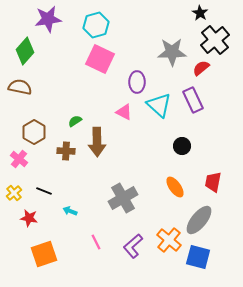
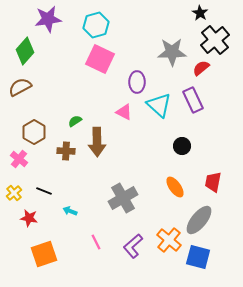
brown semicircle: rotated 40 degrees counterclockwise
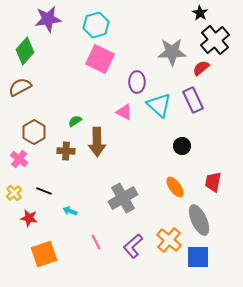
gray ellipse: rotated 64 degrees counterclockwise
blue square: rotated 15 degrees counterclockwise
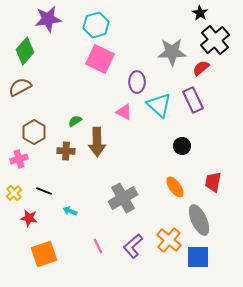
pink cross: rotated 36 degrees clockwise
pink line: moved 2 px right, 4 px down
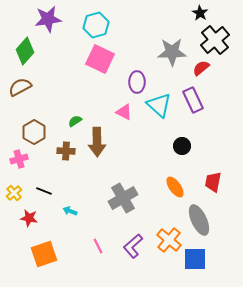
blue square: moved 3 px left, 2 px down
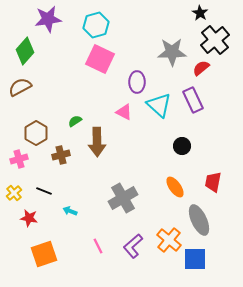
brown hexagon: moved 2 px right, 1 px down
brown cross: moved 5 px left, 4 px down; rotated 18 degrees counterclockwise
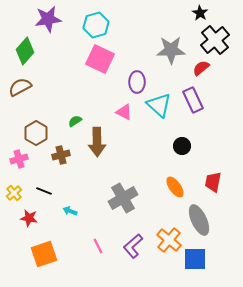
gray star: moved 1 px left, 2 px up
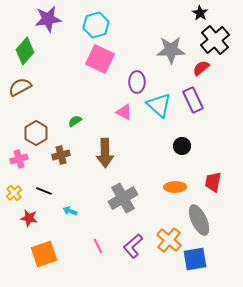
brown arrow: moved 8 px right, 11 px down
orange ellipse: rotated 55 degrees counterclockwise
blue square: rotated 10 degrees counterclockwise
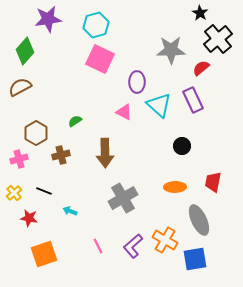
black cross: moved 3 px right, 1 px up
orange cross: moved 4 px left; rotated 10 degrees counterclockwise
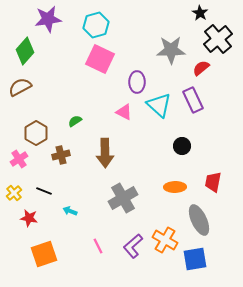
pink cross: rotated 18 degrees counterclockwise
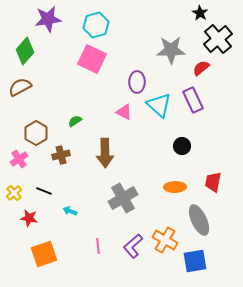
pink square: moved 8 px left
pink line: rotated 21 degrees clockwise
blue square: moved 2 px down
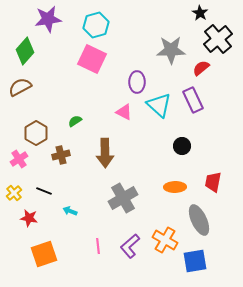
purple L-shape: moved 3 px left
